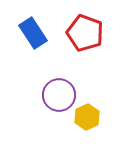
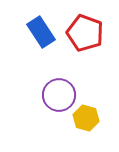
blue rectangle: moved 8 px right, 1 px up
yellow hexagon: moved 1 px left, 1 px down; rotated 20 degrees counterclockwise
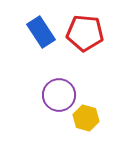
red pentagon: rotated 15 degrees counterclockwise
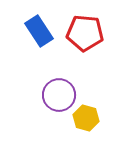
blue rectangle: moved 2 px left, 1 px up
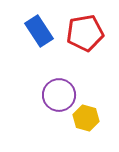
red pentagon: rotated 15 degrees counterclockwise
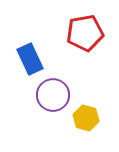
blue rectangle: moved 9 px left, 28 px down; rotated 8 degrees clockwise
purple circle: moved 6 px left
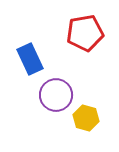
purple circle: moved 3 px right
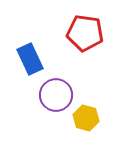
red pentagon: rotated 18 degrees clockwise
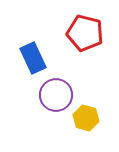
red pentagon: rotated 6 degrees clockwise
blue rectangle: moved 3 px right, 1 px up
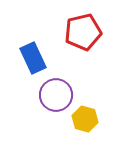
red pentagon: moved 2 px left, 1 px up; rotated 27 degrees counterclockwise
yellow hexagon: moved 1 px left, 1 px down
